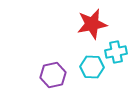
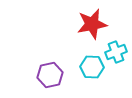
cyan cross: rotated 10 degrees counterclockwise
purple hexagon: moved 3 px left
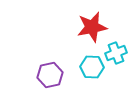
red star: moved 3 px down
cyan cross: moved 1 px down
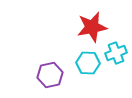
cyan hexagon: moved 4 px left, 4 px up
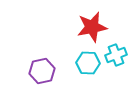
cyan cross: moved 2 px down
purple hexagon: moved 8 px left, 4 px up
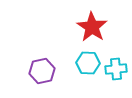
red star: rotated 28 degrees counterclockwise
cyan cross: moved 14 px down; rotated 15 degrees clockwise
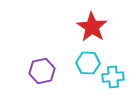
cyan cross: moved 3 px left, 8 px down
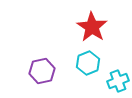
cyan hexagon: rotated 25 degrees counterclockwise
cyan cross: moved 5 px right, 4 px down; rotated 15 degrees counterclockwise
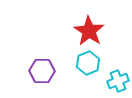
red star: moved 3 px left, 4 px down
purple hexagon: rotated 15 degrees clockwise
